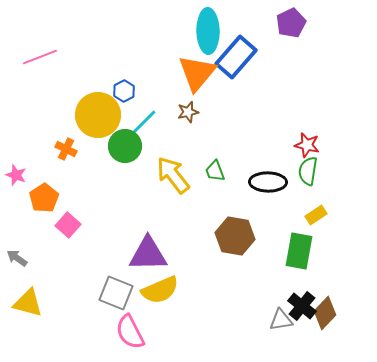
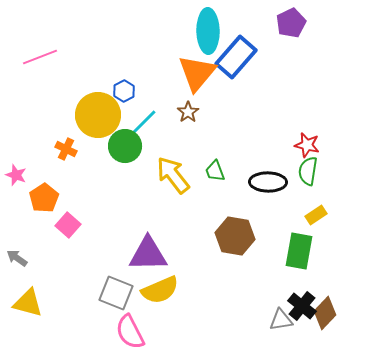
brown star: rotated 20 degrees counterclockwise
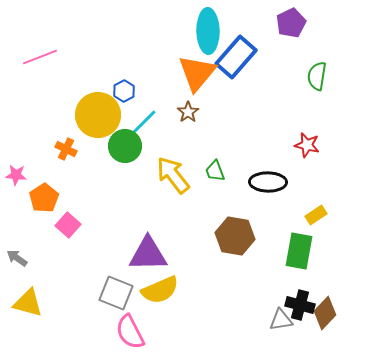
green semicircle: moved 9 px right, 95 px up
pink star: rotated 15 degrees counterclockwise
black cross: moved 2 px left, 1 px up; rotated 24 degrees counterclockwise
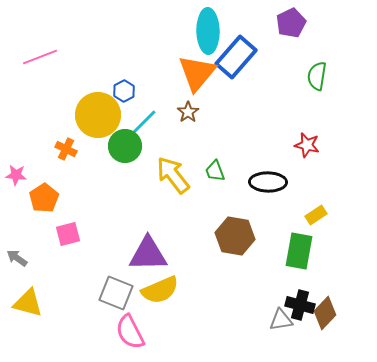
pink square: moved 9 px down; rotated 35 degrees clockwise
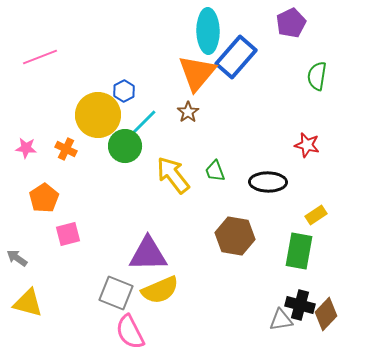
pink star: moved 10 px right, 27 px up
brown diamond: moved 1 px right, 1 px down
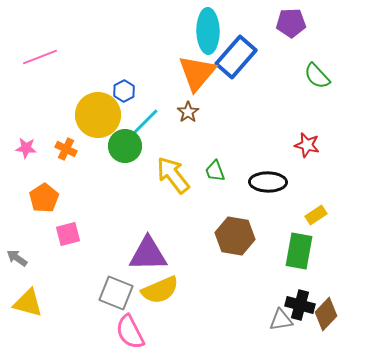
purple pentagon: rotated 24 degrees clockwise
green semicircle: rotated 52 degrees counterclockwise
cyan line: moved 2 px right, 1 px up
